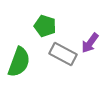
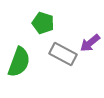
green pentagon: moved 2 px left, 3 px up
purple arrow: rotated 15 degrees clockwise
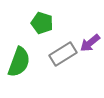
green pentagon: moved 1 px left
gray rectangle: rotated 60 degrees counterclockwise
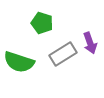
purple arrow: rotated 70 degrees counterclockwise
green semicircle: rotated 88 degrees clockwise
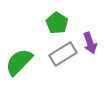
green pentagon: moved 15 px right; rotated 15 degrees clockwise
green semicircle: rotated 116 degrees clockwise
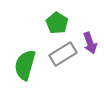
green semicircle: moved 6 px right, 3 px down; rotated 28 degrees counterclockwise
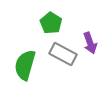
green pentagon: moved 6 px left
gray rectangle: rotated 60 degrees clockwise
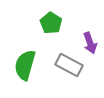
gray rectangle: moved 6 px right, 11 px down
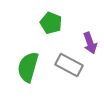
green pentagon: rotated 10 degrees counterclockwise
green semicircle: moved 3 px right, 2 px down
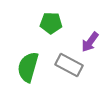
green pentagon: rotated 20 degrees counterclockwise
purple arrow: moved 1 px up; rotated 55 degrees clockwise
